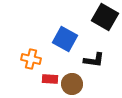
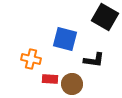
blue square: rotated 15 degrees counterclockwise
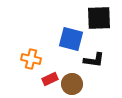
black square: moved 6 px left, 1 px down; rotated 32 degrees counterclockwise
blue square: moved 6 px right
red rectangle: rotated 28 degrees counterclockwise
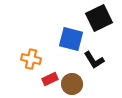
black square: rotated 24 degrees counterclockwise
black L-shape: rotated 50 degrees clockwise
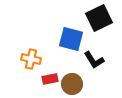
red rectangle: rotated 14 degrees clockwise
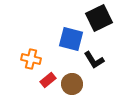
red rectangle: moved 2 px left, 1 px down; rotated 28 degrees counterclockwise
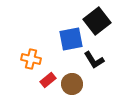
black square: moved 2 px left, 3 px down; rotated 12 degrees counterclockwise
blue square: rotated 25 degrees counterclockwise
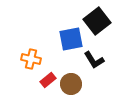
brown circle: moved 1 px left
